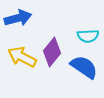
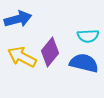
blue arrow: moved 1 px down
purple diamond: moved 2 px left
blue semicircle: moved 4 px up; rotated 20 degrees counterclockwise
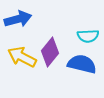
blue semicircle: moved 2 px left, 1 px down
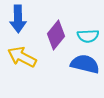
blue arrow: rotated 104 degrees clockwise
purple diamond: moved 6 px right, 17 px up
blue semicircle: moved 3 px right
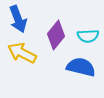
blue arrow: rotated 20 degrees counterclockwise
yellow arrow: moved 4 px up
blue semicircle: moved 4 px left, 3 px down
